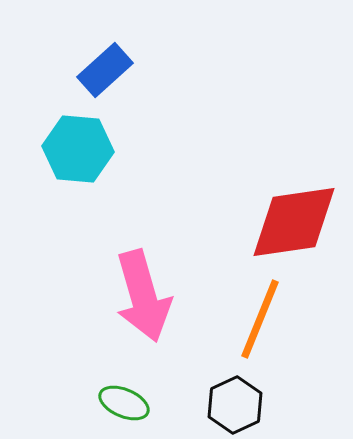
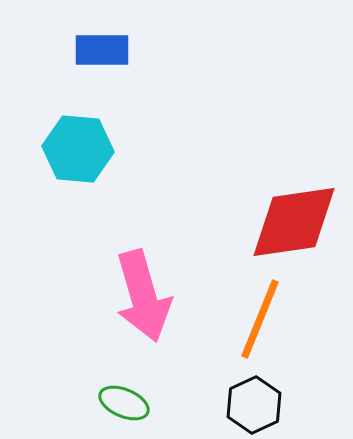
blue rectangle: moved 3 px left, 20 px up; rotated 42 degrees clockwise
black hexagon: moved 19 px right
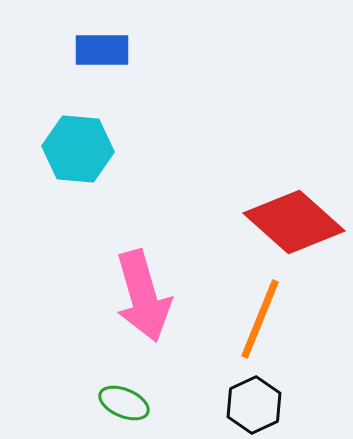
red diamond: rotated 50 degrees clockwise
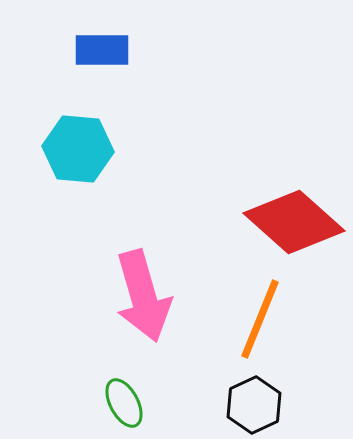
green ellipse: rotated 39 degrees clockwise
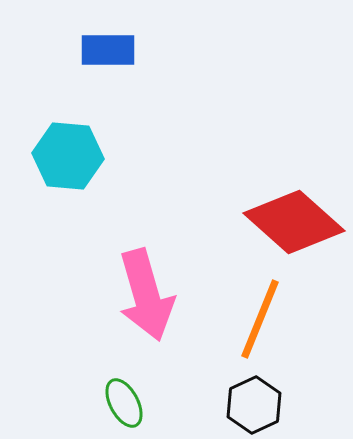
blue rectangle: moved 6 px right
cyan hexagon: moved 10 px left, 7 px down
pink arrow: moved 3 px right, 1 px up
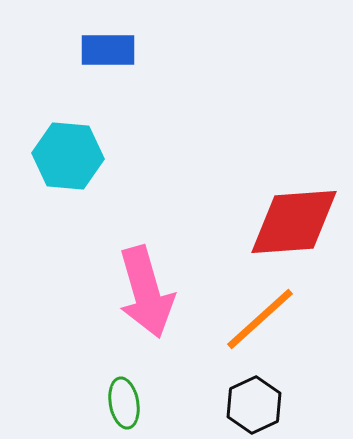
red diamond: rotated 46 degrees counterclockwise
pink arrow: moved 3 px up
orange line: rotated 26 degrees clockwise
green ellipse: rotated 18 degrees clockwise
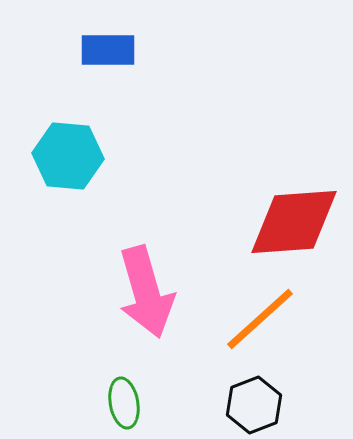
black hexagon: rotated 4 degrees clockwise
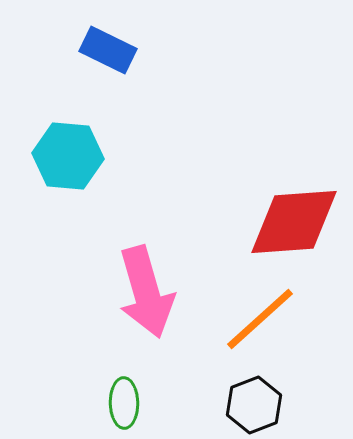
blue rectangle: rotated 26 degrees clockwise
green ellipse: rotated 9 degrees clockwise
